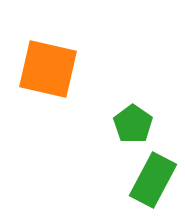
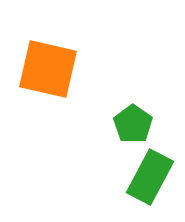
green rectangle: moved 3 px left, 3 px up
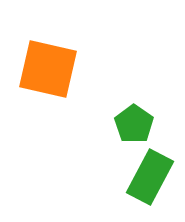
green pentagon: moved 1 px right
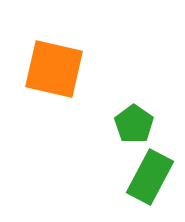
orange square: moved 6 px right
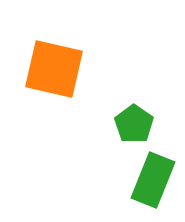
green rectangle: moved 3 px right, 3 px down; rotated 6 degrees counterclockwise
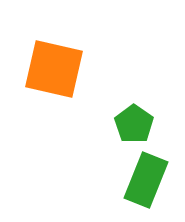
green rectangle: moved 7 px left
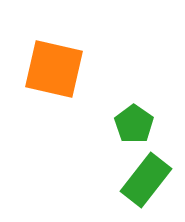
green rectangle: rotated 16 degrees clockwise
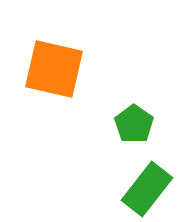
green rectangle: moved 1 px right, 9 px down
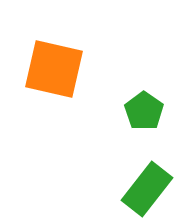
green pentagon: moved 10 px right, 13 px up
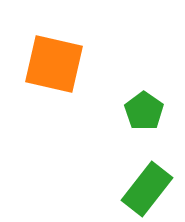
orange square: moved 5 px up
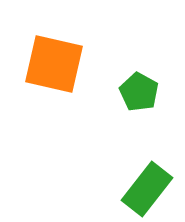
green pentagon: moved 5 px left, 19 px up; rotated 6 degrees counterclockwise
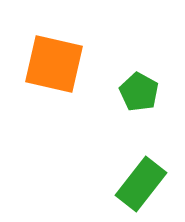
green rectangle: moved 6 px left, 5 px up
